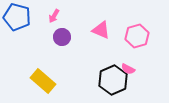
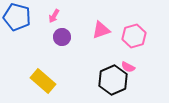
pink triangle: rotated 42 degrees counterclockwise
pink hexagon: moved 3 px left
pink semicircle: moved 2 px up
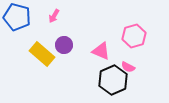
pink triangle: moved 21 px down; rotated 42 degrees clockwise
purple circle: moved 2 px right, 8 px down
yellow rectangle: moved 1 px left, 27 px up
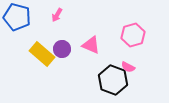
pink arrow: moved 3 px right, 1 px up
pink hexagon: moved 1 px left, 1 px up
purple circle: moved 2 px left, 4 px down
pink triangle: moved 10 px left, 6 px up
black hexagon: rotated 16 degrees counterclockwise
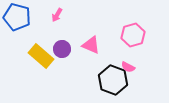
yellow rectangle: moved 1 px left, 2 px down
